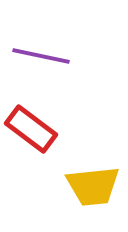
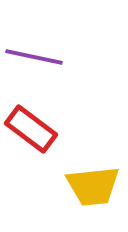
purple line: moved 7 px left, 1 px down
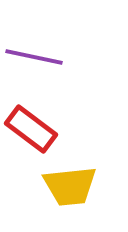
yellow trapezoid: moved 23 px left
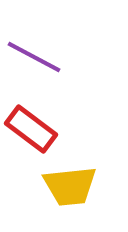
purple line: rotated 16 degrees clockwise
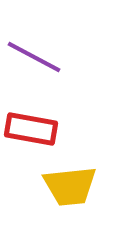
red rectangle: rotated 27 degrees counterclockwise
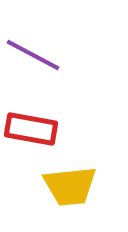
purple line: moved 1 px left, 2 px up
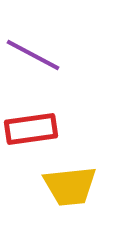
red rectangle: rotated 18 degrees counterclockwise
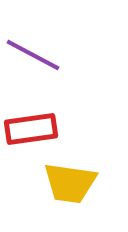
yellow trapezoid: moved 3 px up; rotated 14 degrees clockwise
